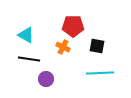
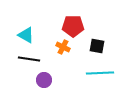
purple circle: moved 2 px left, 1 px down
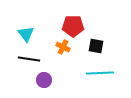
cyan triangle: moved 1 px up; rotated 24 degrees clockwise
black square: moved 1 px left
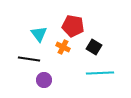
red pentagon: rotated 10 degrees clockwise
cyan triangle: moved 13 px right
black square: moved 2 px left, 1 px down; rotated 21 degrees clockwise
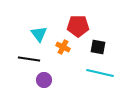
red pentagon: moved 5 px right; rotated 10 degrees counterclockwise
black square: moved 4 px right; rotated 21 degrees counterclockwise
cyan line: rotated 16 degrees clockwise
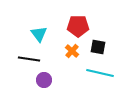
orange cross: moved 9 px right, 4 px down; rotated 16 degrees clockwise
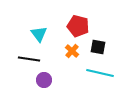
red pentagon: rotated 15 degrees clockwise
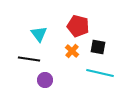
purple circle: moved 1 px right
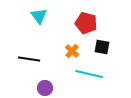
red pentagon: moved 8 px right, 3 px up
cyan triangle: moved 18 px up
black square: moved 4 px right
cyan line: moved 11 px left, 1 px down
purple circle: moved 8 px down
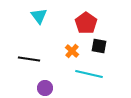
red pentagon: rotated 20 degrees clockwise
black square: moved 3 px left, 1 px up
